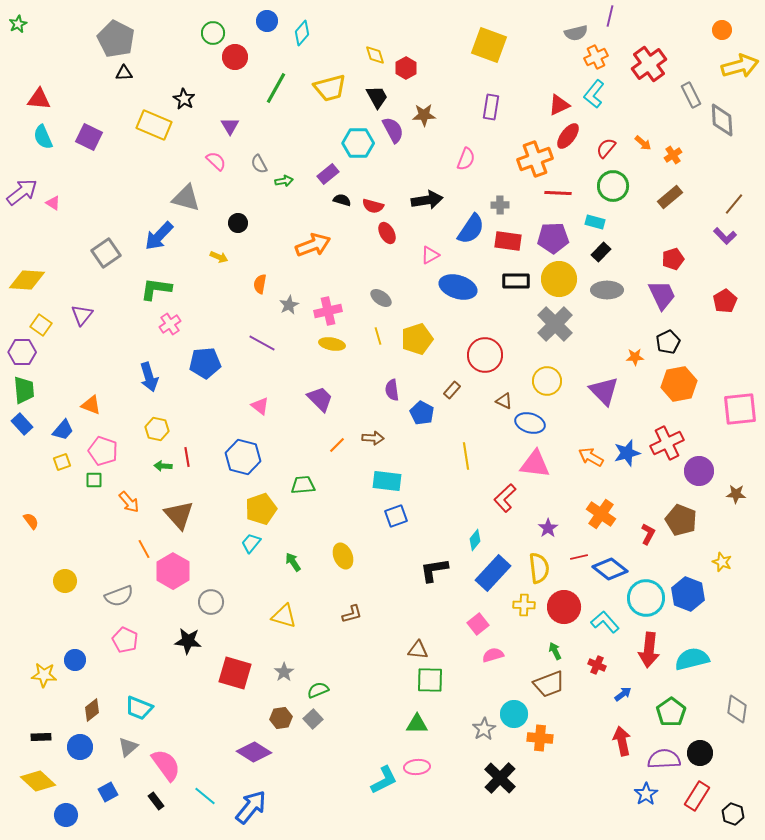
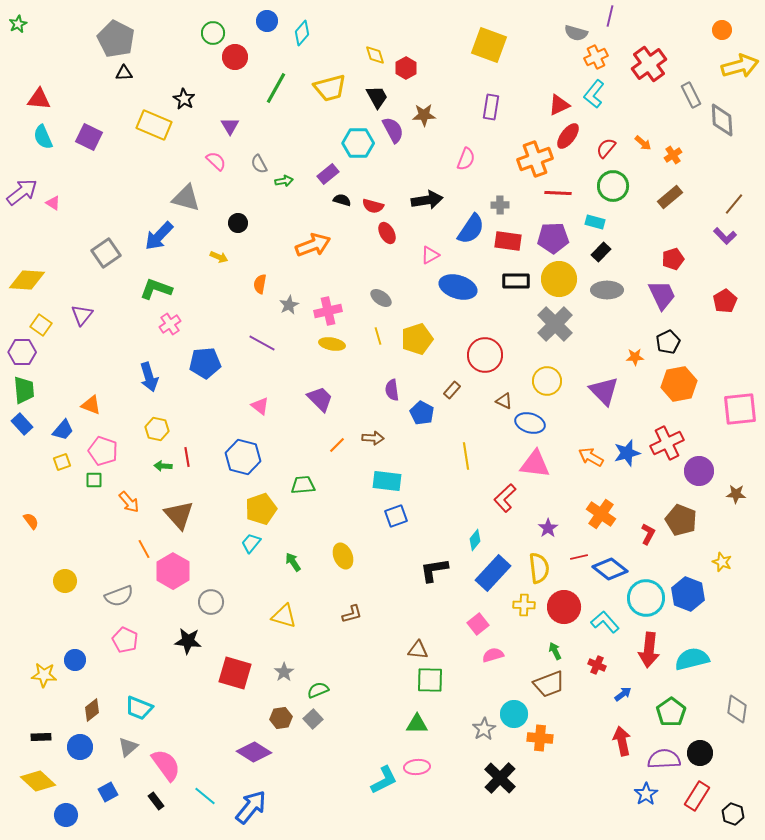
gray semicircle at (576, 33): rotated 30 degrees clockwise
green L-shape at (156, 289): rotated 12 degrees clockwise
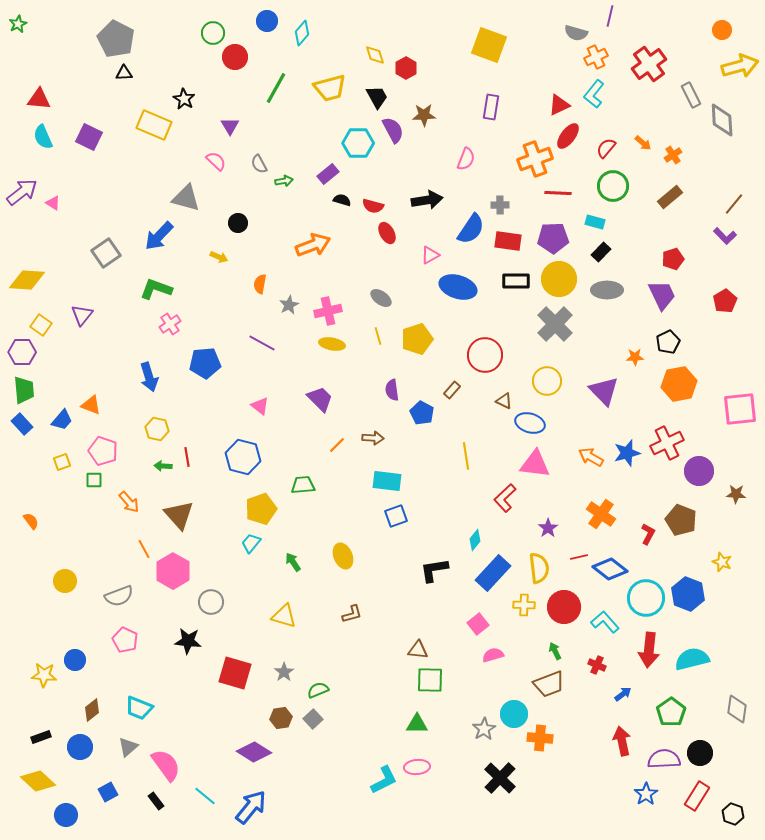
blue trapezoid at (63, 430): moved 1 px left, 10 px up
black rectangle at (41, 737): rotated 18 degrees counterclockwise
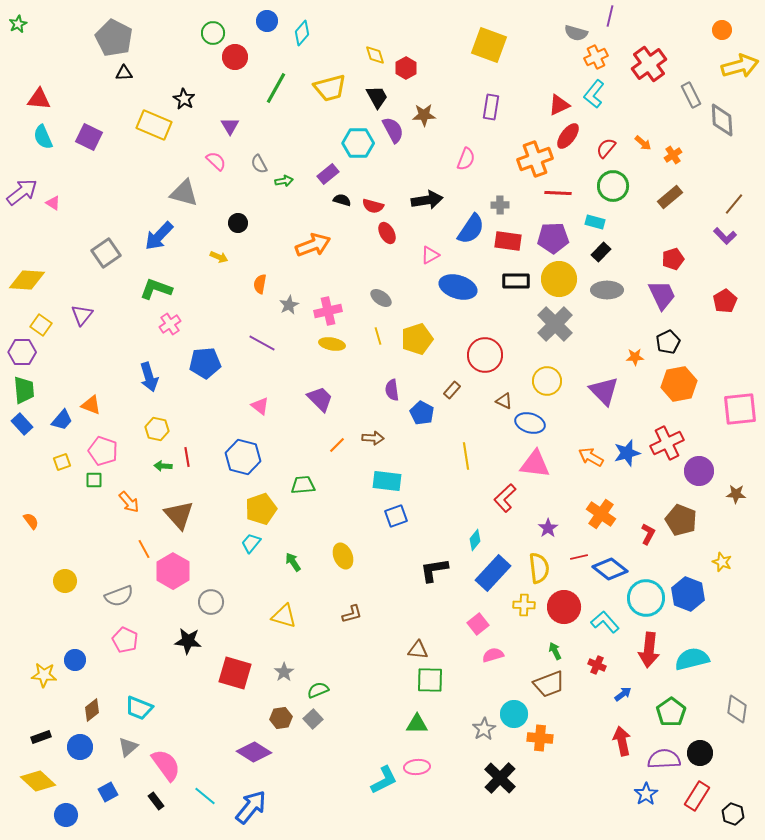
gray pentagon at (116, 39): moved 2 px left, 1 px up
gray triangle at (186, 198): moved 2 px left, 5 px up
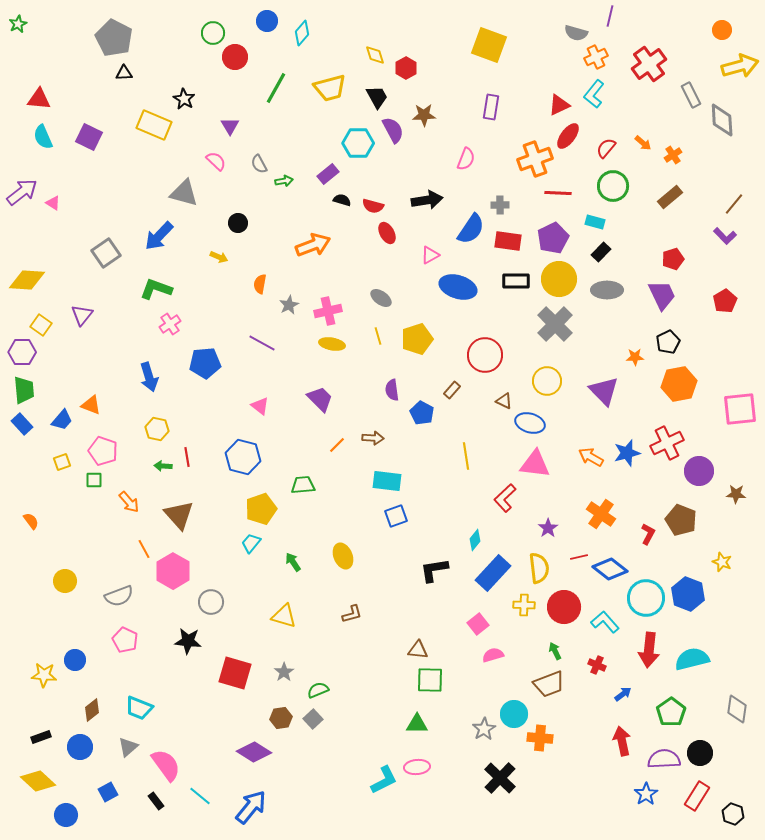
purple pentagon at (553, 238): rotated 24 degrees counterclockwise
cyan line at (205, 796): moved 5 px left
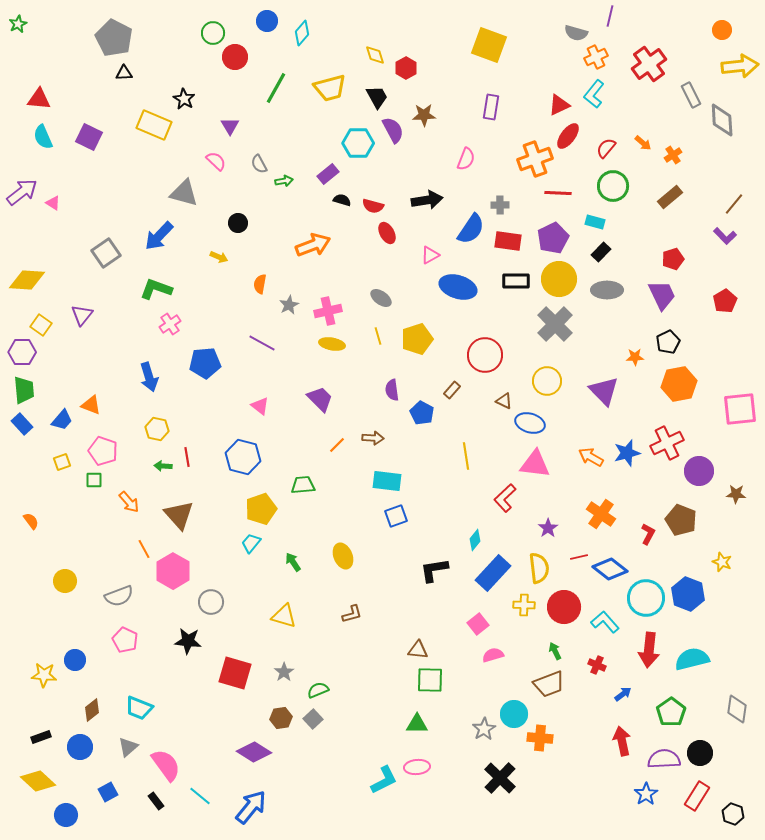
yellow arrow at (740, 66): rotated 9 degrees clockwise
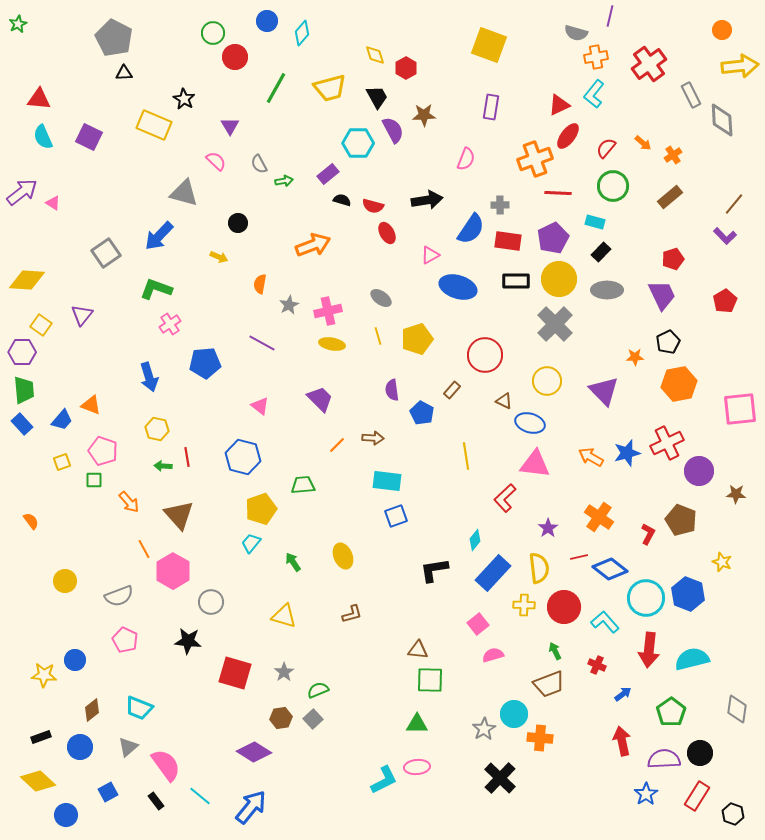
orange cross at (596, 57): rotated 15 degrees clockwise
orange cross at (601, 514): moved 2 px left, 3 px down
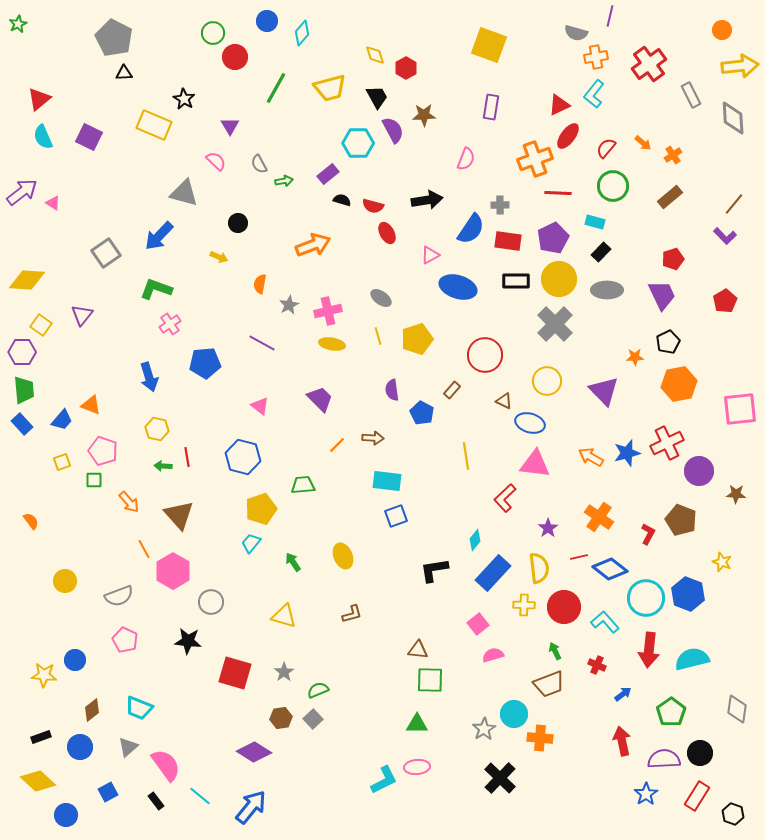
red triangle at (39, 99): rotated 45 degrees counterclockwise
gray diamond at (722, 120): moved 11 px right, 2 px up
